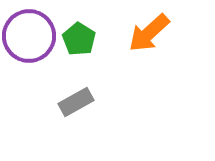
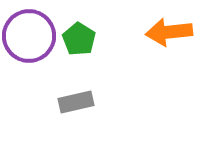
orange arrow: moved 20 px right, 1 px up; rotated 36 degrees clockwise
gray rectangle: rotated 16 degrees clockwise
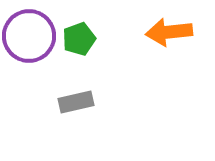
green pentagon: rotated 20 degrees clockwise
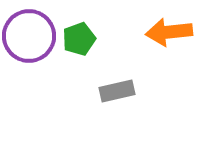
gray rectangle: moved 41 px right, 11 px up
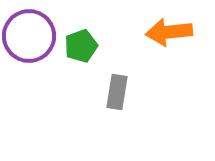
green pentagon: moved 2 px right, 7 px down
gray rectangle: moved 1 px down; rotated 68 degrees counterclockwise
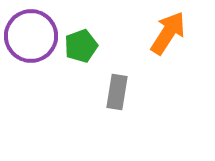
orange arrow: moved 1 px left, 1 px down; rotated 129 degrees clockwise
purple circle: moved 2 px right
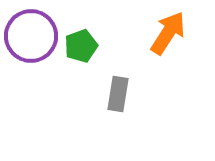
gray rectangle: moved 1 px right, 2 px down
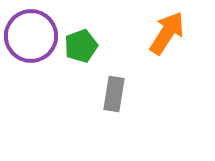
orange arrow: moved 1 px left
gray rectangle: moved 4 px left
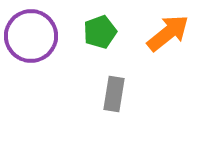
orange arrow: moved 1 px right; rotated 18 degrees clockwise
green pentagon: moved 19 px right, 14 px up
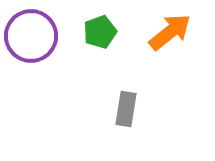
orange arrow: moved 2 px right, 1 px up
gray rectangle: moved 12 px right, 15 px down
